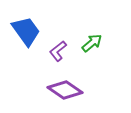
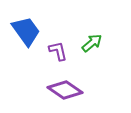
purple L-shape: rotated 115 degrees clockwise
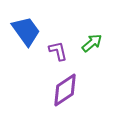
purple diamond: rotated 68 degrees counterclockwise
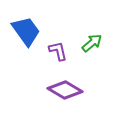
purple diamond: rotated 64 degrees clockwise
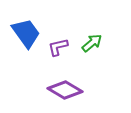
blue trapezoid: moved 2 px down
purple L-shape: moved 4 px up; rotated 90 degrees counterclockwise
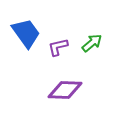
purple diamond: rotated 28 degrees counterclockwise
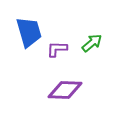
blue trapezoid: moved 3 px right, 1 px up; rotated 20 degrees clockwise
purple L-shape: moved 1 px left, 2 px down; rotated 15 degrees clockwise
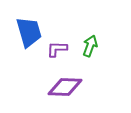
green arrow: moved 2 px left, 3 px down; rotated 30 degrees counterclockwise
purple diamond: moved 3 px up
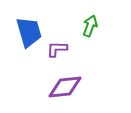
green arrow: moved 20 px up
purple diamond: rotated 8 degrees counterclockwise
